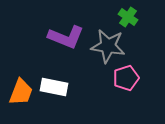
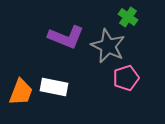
gray star: rotated 16 degrees clockwise
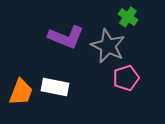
white rectangle: moved 1 px right
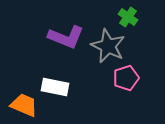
orange trapezoid: moved 3 px right, 13 px down; rotated 88 degrees counterclockwise
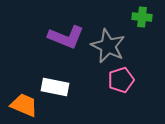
green cross: moved 14 px right; rotated 30 degrees counterclockwise
pink pentagon: moved 5 px left, 2 px down
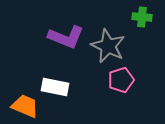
orange trapezoid: moved 1 px right, 1 px down
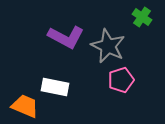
green cross: rotated 30 degrees clockwise
purple L-shape: rotated 6 degrees clockwise
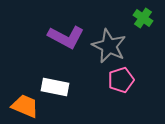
green cross: moved 1 px right, 1 px down
gray star: moved 1 px right
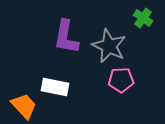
purple L-shape: rotated 72 degrees clockwise
pink pentagon: rotated 15 degrees clockwise
orange trapezoid: moved 1 px left; rotated 24 degrees clockwise
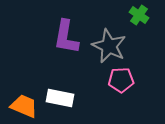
green cross: moved 4 px left, 3 px up
white rectangle: moved 5 px right, 11 px down
orange trapezoid: rotated 24 degrees counterclockwise
